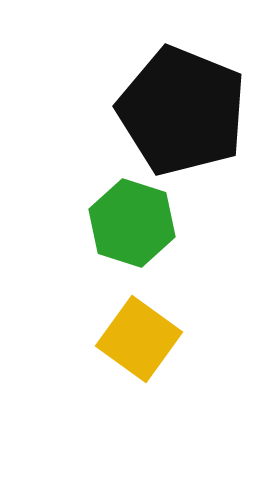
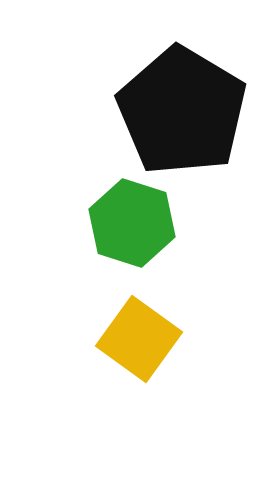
black pentagon: rotated 9 degrees clockwise
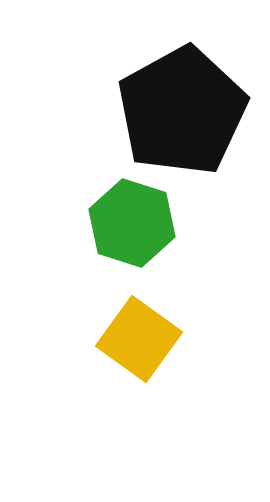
black pentagon: rotated 12 degrees clockwise
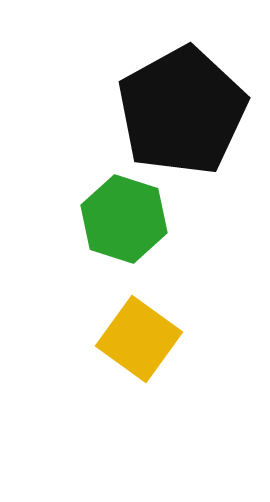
green hexagon: moved 8 px left, 4 px up
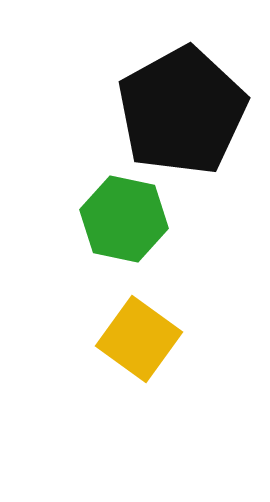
green hexagon: rotated 6 degrees counterclockwise
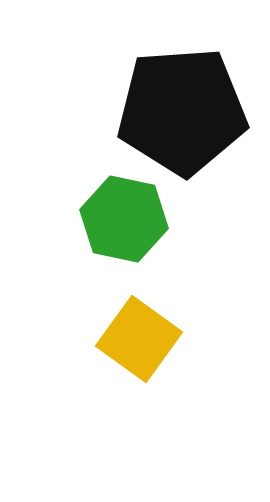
black pentagon: rotated 25 degrees clockwise
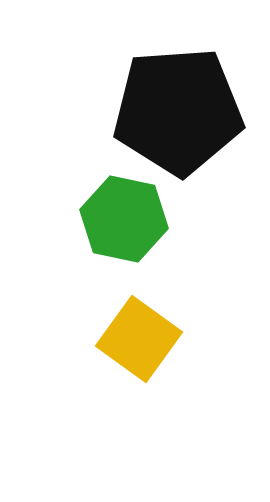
black pentagon: moved 4 px left
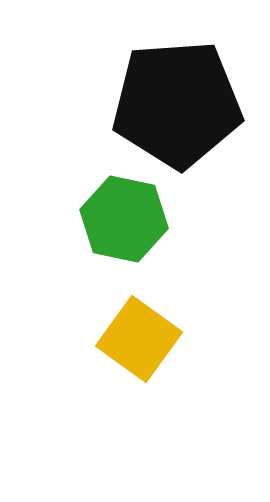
black pentagon: moved 1 px left, 7 px up
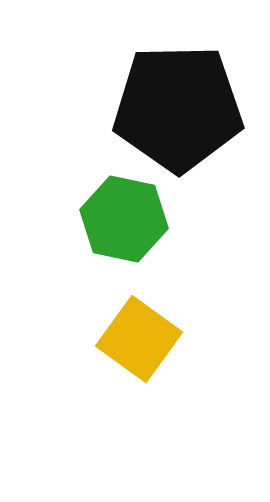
black pentagon: moved 1 px right, 4 px down; rotated 3 degrees clockwise
